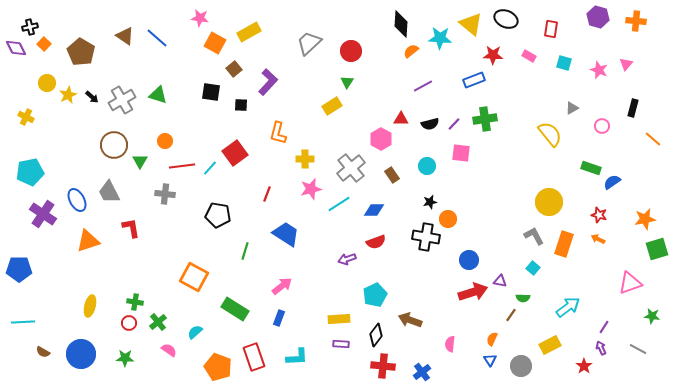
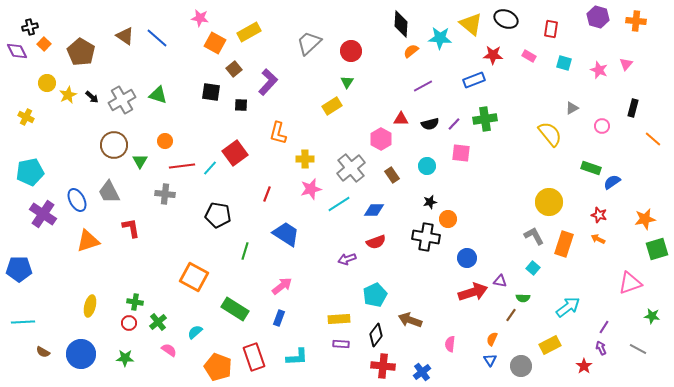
purple diamond at (16, 48): moved 1 px right, 3 px down
blue circle at (469, 260): moved 2 px left, 2 px up
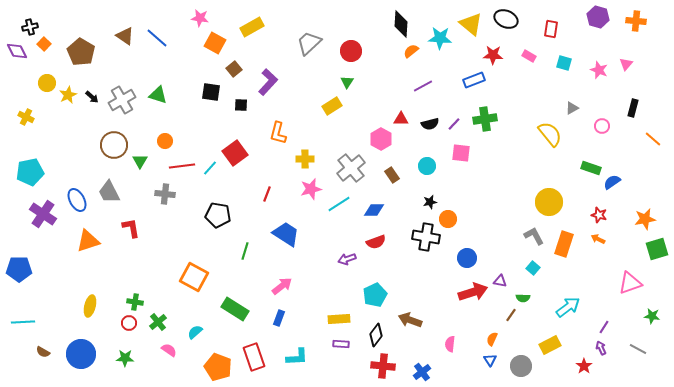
yellow rectangle at (249, 32): moved 3 px right, 5 px up
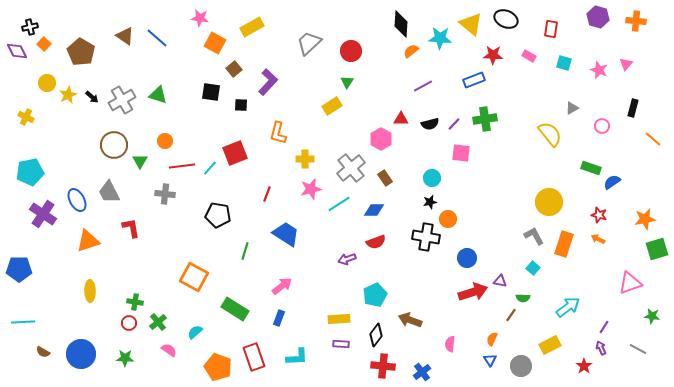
red square at (235, 153): rotated 15 degrees clockwise
cyan circle at (427, 166): moved 5 px right, 12 px down
brown rectangle at (392, 175): moved 7 px left, 3 px down
yellow ellipse at (90, 306): moved 15 px up; rotated 15 degrees counterclockwise
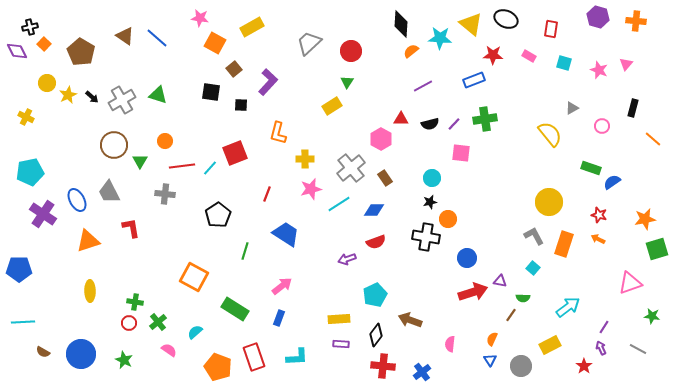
black pentagon at (218, 215): rotated 30 degrees clockwise
green star at (125, 358): moved 1 px left, 2 px down; rotated 24 degrees clockwise
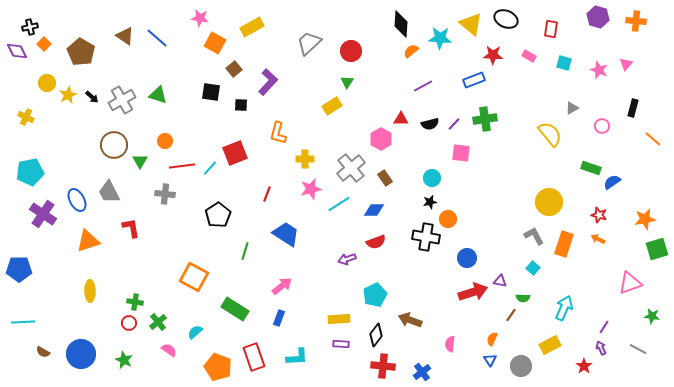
cyan arrow at (568, 307): moved 4 px left, 1 px down; rotated 30 degrees counterclockwise
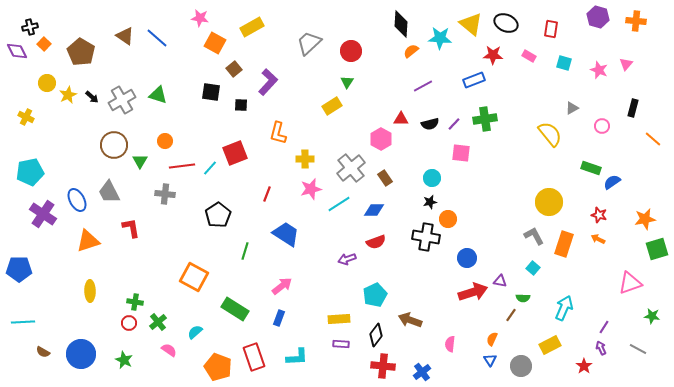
black ellipse at (506, 19): moved 4 px down
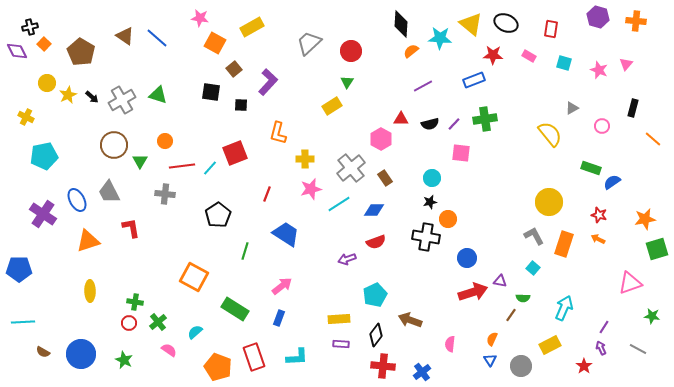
cyan pentagon at (30, 172): moved 14 px right, 16 px up
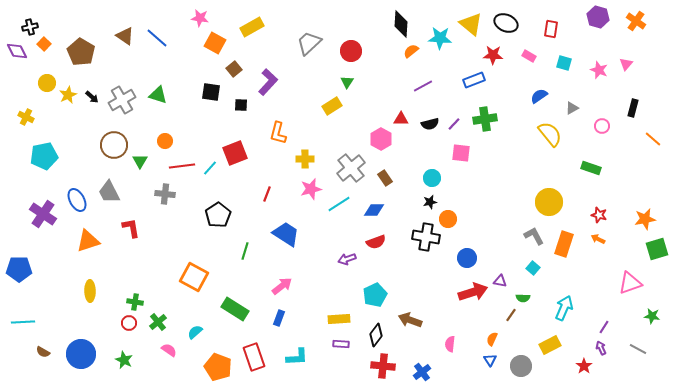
orange cross at (636, 21): rotated 30 degrees clockwise
blue semicircle at (612, 182): moved 73 px left, 86 px up
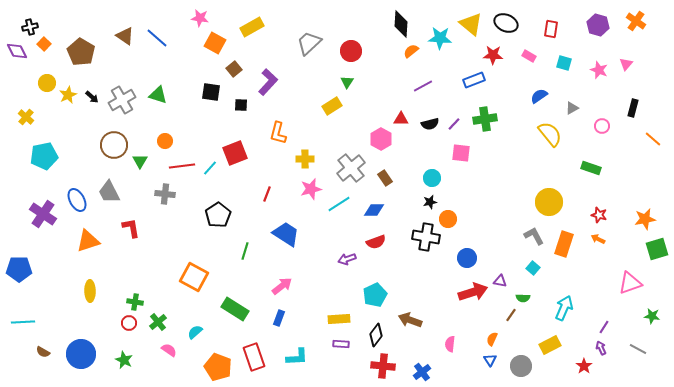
purple hexagon at (598, 17): moved 8 px down
yellow cross at (26, 117): rotated 14 degrees clockwise
